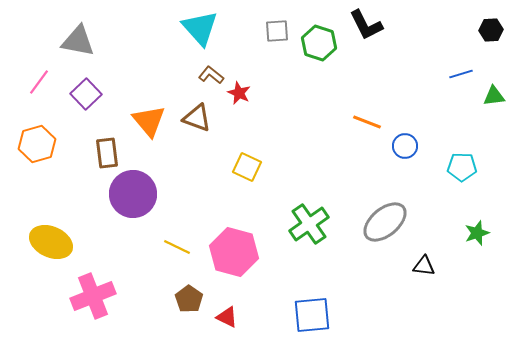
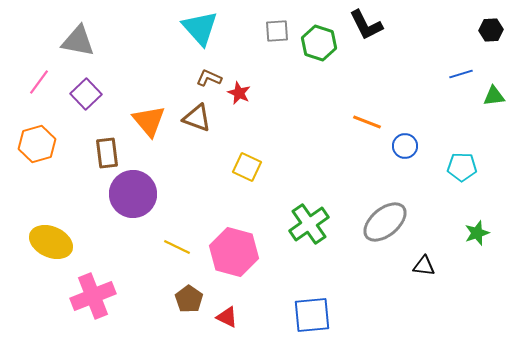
brown L-shape: moved 2 px left, 3 px down; rotated 15 degrees counterclockwise
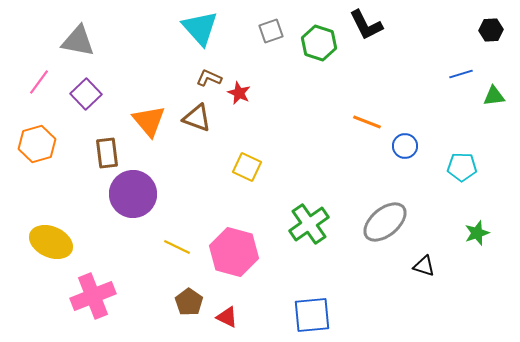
gray square: moved 6 px left; rotated 15 degrees counterclockwise
black triangle: rotated 10 degrees clockwise
brown pentagon: moved 3 px down
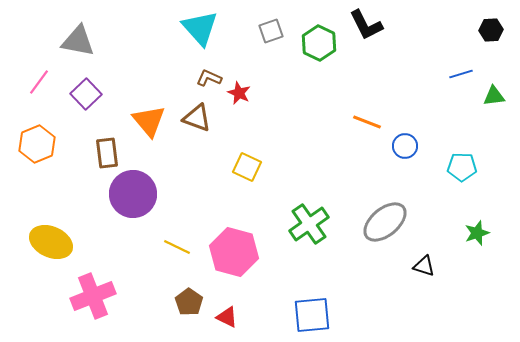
green hexagon: rotated 8 degrees clockwise
orange hexagon: rotated 6 degrees counterclockwise
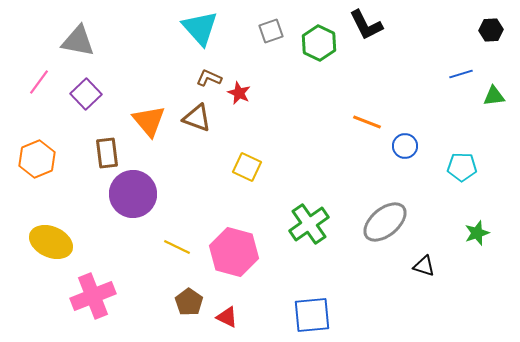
orange hexagon: moved 15 px down
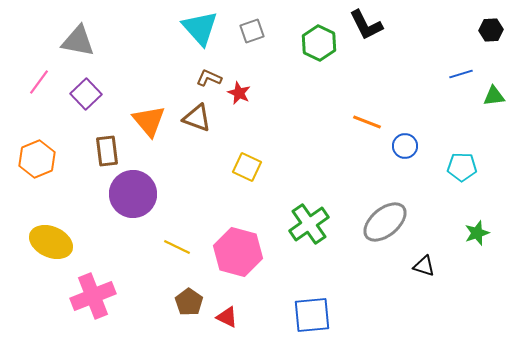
gray square: moved 19 px left
brown rectangle: moved 2 px up
pink hexagon: moved 4 px right
